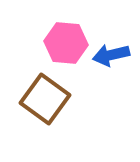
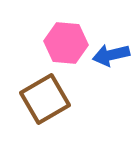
brown square: rotated 24 degrees clockwise
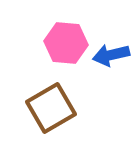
brown square: moved 6 px right, 9 px down
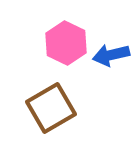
pink hexagon: rotated 21 degrees clockwise
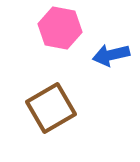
pink hexagon: moved 6 px left, 15 px up; rotated 15 degrees counterclockwise
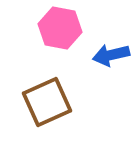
brown square: moved 4 px left, 6 px up; rotated 6 degrees clockwise
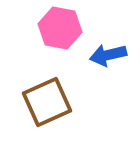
blue arrow: moved 3 px left
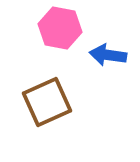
blue arrow: rotated 21 degrees clockwise
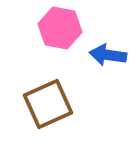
brown square: moved 1 px right, 2 px down
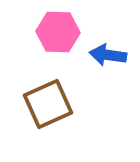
pink hexagon: moved 2 px left, 4 px down; rotated 9 degrees counterclockwise
